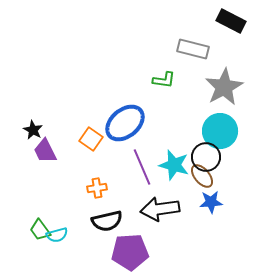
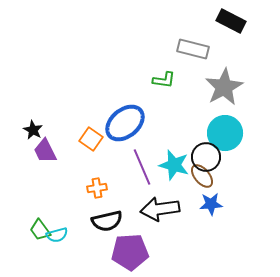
cyan circle: moved 5 px right, 2 px down
blue star: moved 2 px down
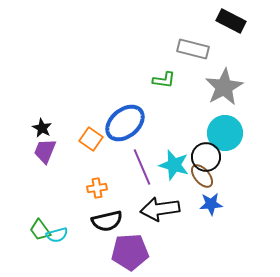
black star: moved 9 px right, 2 px up
purple trapezoid: rotated 48 degrees clockwise
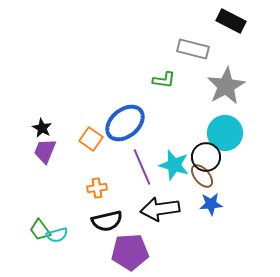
gray star: moved 2 px right, 1 px up
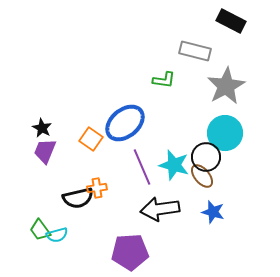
gray rectangle: moved 2 px right, 2 px down
blue star: moved 2 px right, 8 px down; rotated 20 degrees clockwise
black semicircle: moved 29 px left, 23 px up
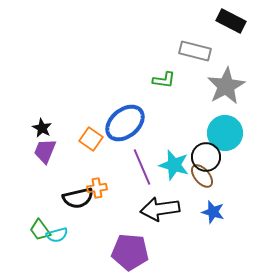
purple pentagon: rotated 9 degrees clockwise
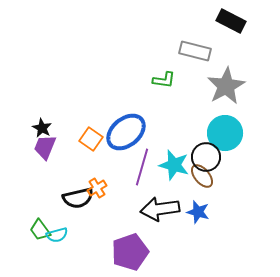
blue ellipse: moved 1 px right, 9 px down
purple trapezoid: moved 4 px up
purple line: rotated 39 degrees clockwise
orange cross: rotated 24 degrees counterclockwise
blue star: moved 15 px left
purple pentagon: rotated 24 degrees counterclockwise
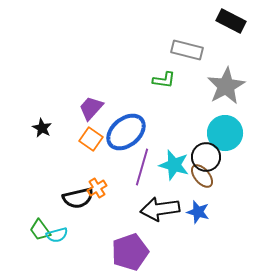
gray rectangle: moved 8 px left, 1 px up
purple trapezoid: moved 46 px right, 39 px up; rotated 20 degrees clockwise
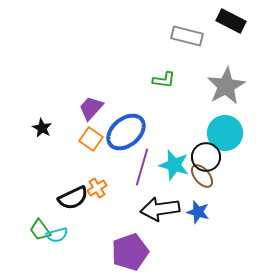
gray rectangle: moved 14 px up
black semicircle: moved 5 px left; rotated 12 degrees counterclockwise
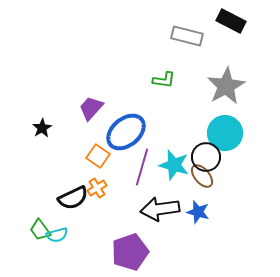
black star: rotated 12 degrees clockwise
orange square: moved 7 px right, 17 px down
